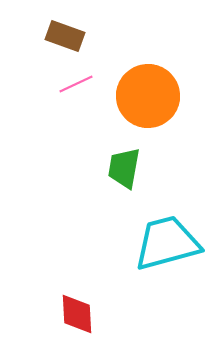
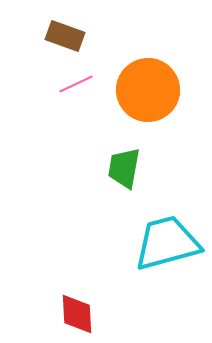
orange circle: moved 6 px up
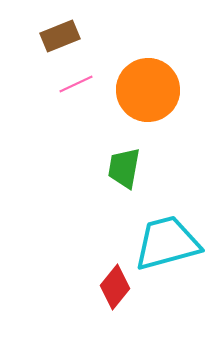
brown rectangle: moved 5 px left; rotated 42 degrees counterclockwise
red diamond: moved 38 px right, 27 px up; rotated 42 degrees clockwise
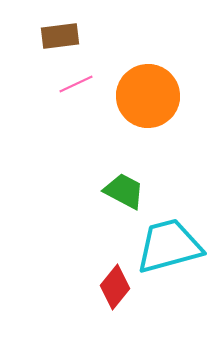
brown rectangle: rotated 15 degrees clockwise
orange circle: moved 6 px down
green trapezoid: moved 23 px down; rotated 108 degrees clockwise
cyan trapezoid: moved 2 px right, 3 px down
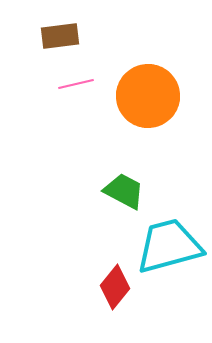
pink line: rotated 12 degrees clockwise
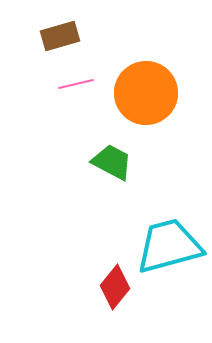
brown rectangle: rotated 9 degrees counterclockwise
orange circle: moved 2 px left, 3 px up
green trapezoid: moved 12 px left, 29 px up
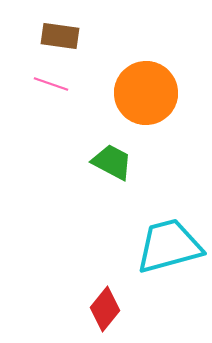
brown rectangle: rotated 24 degrees clockwise
pink line: moved 25 px left; rotated 32 degrees clockwise
red diamond: moved 10 px left, 22 px down
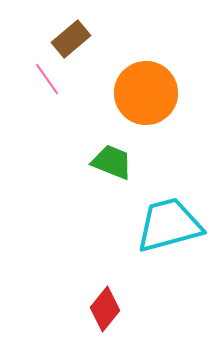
brown rectangle: moved 11 px right, 3 px down; rotated 48 degrees counterclockwise
pink line: moved 4 px left, 5 px up; rotated 36 degrees clockwise
green trapezoid: rotated 6 degrees counterclockwise
cyan trapezoid: moved 21 px up
